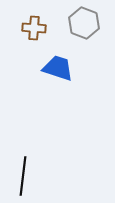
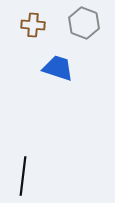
brown cross: moved 1 px left, 3 px up
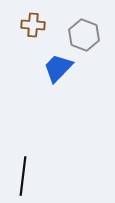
gray hexagon: moved 12 px down
blue trapezoid: rotated 64 degrees counterclockwise
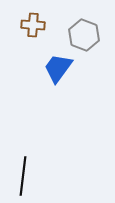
blue trapezoid: rotated 8 degrees counterclockwise
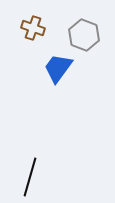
brown cross: moved 3 px down; rotated 15 degrees clockwise
black line: moved 7 px right, 1 px down; rotated 9 degrees clockwise
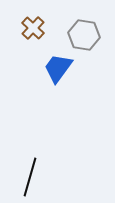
brown cross: rotated 25 degrees clockwise
gray hexagon: rotated 12 degrees counterclockwise
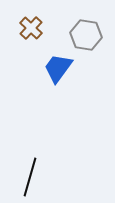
brown cross: moved 2 px left
gray hexagon: moved 2 px right
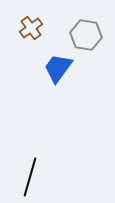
brown cross: rotated 10 degrees clockwise
